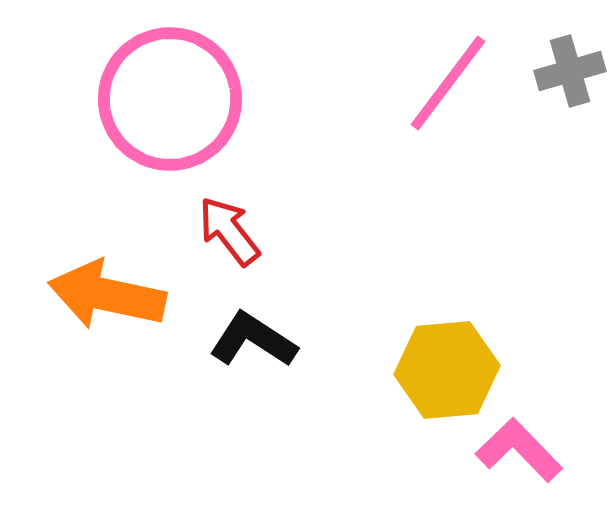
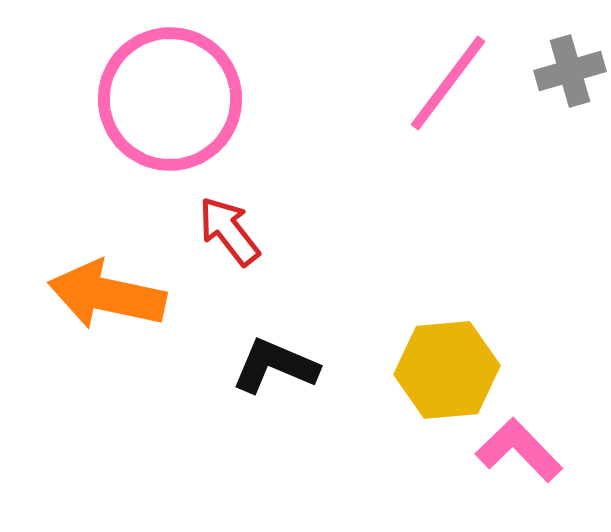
black L-shape: moved 22 px right, 26 px down; rotated 10 degrees counterclockwise
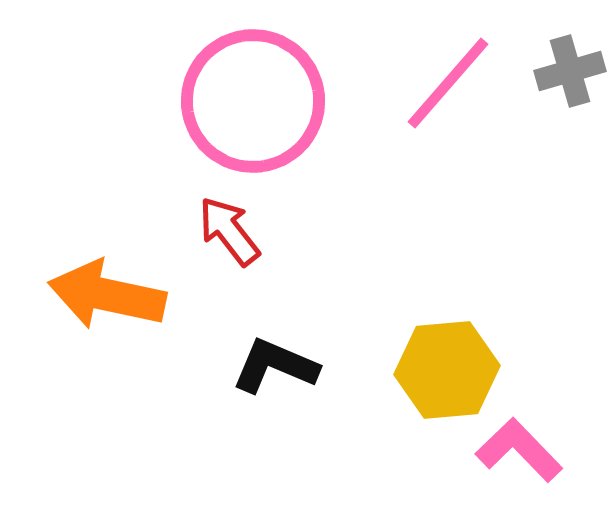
pink line: rotated 4 degrees clockwise
pink circle: moved 83 px right, 2 px down
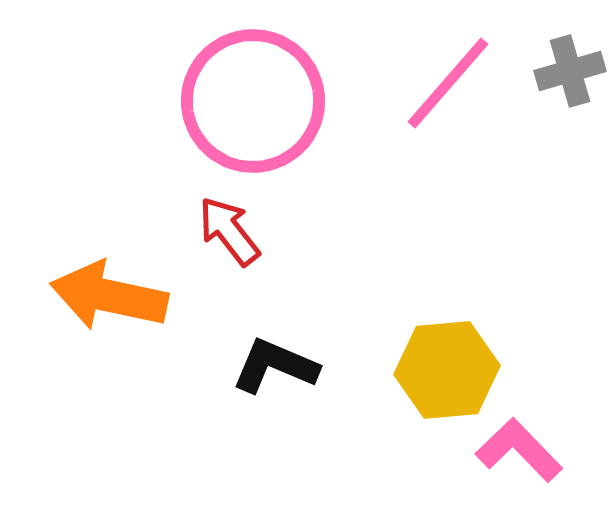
orange arrow: moved 2 px right, 1 px down
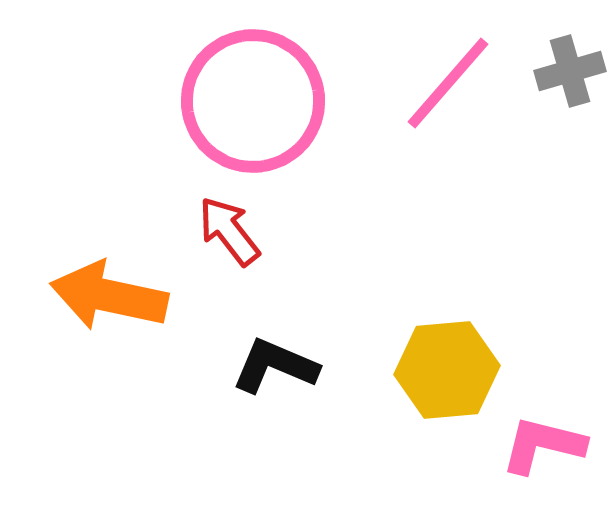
pink L-shape: moved 24 px right, 5 px up; rotated 32 degrees counterclockwise
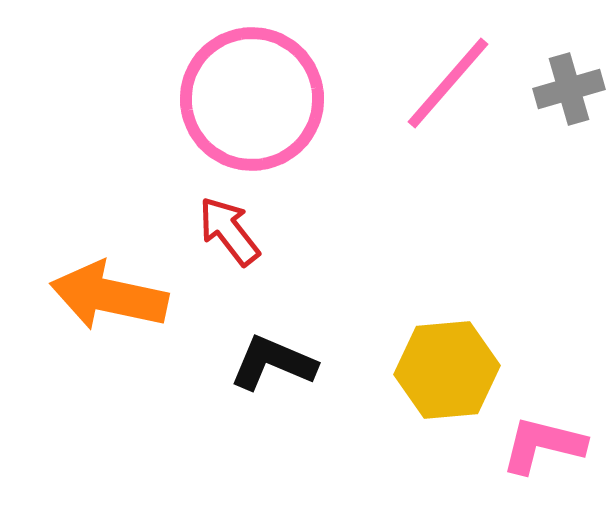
gray cross: moved 1 px left, 18 px down
pink circle: moved 1 px left, 2 px up
black L-shape: moved 2 px left, 3 px up
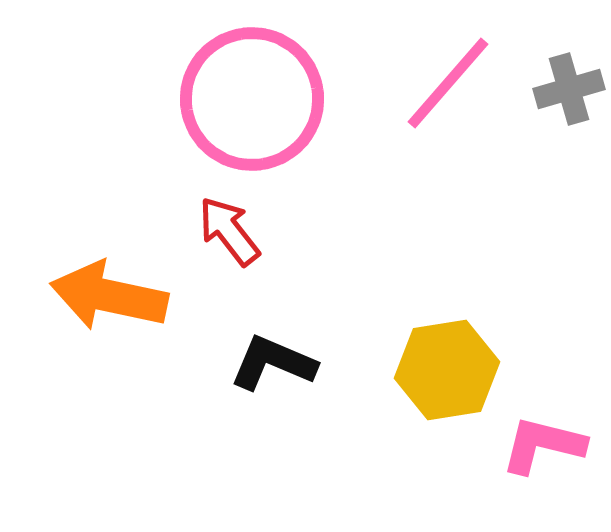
yellow hexagon: rotated 4 degrees counterclockwise
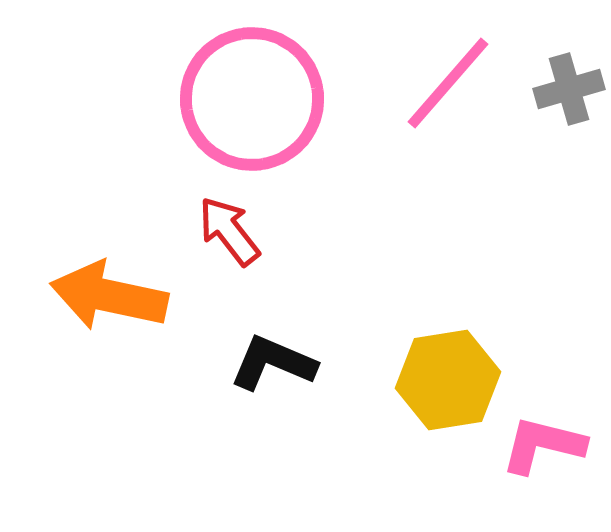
yellow hexagon: moved 1 px right, 10 px down
